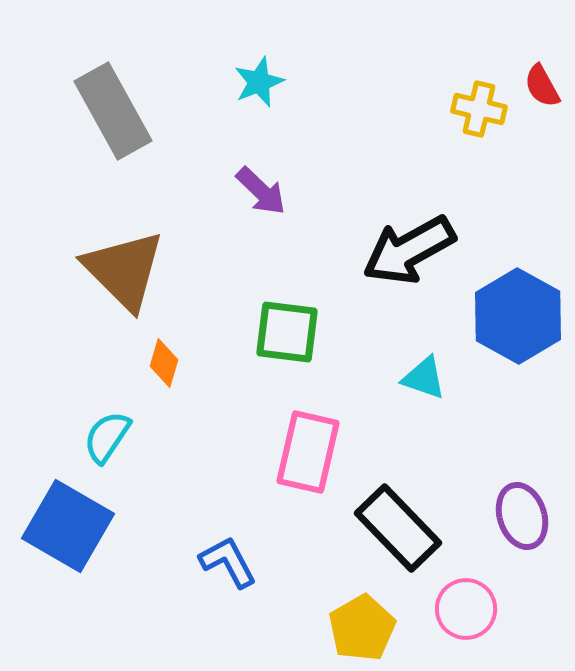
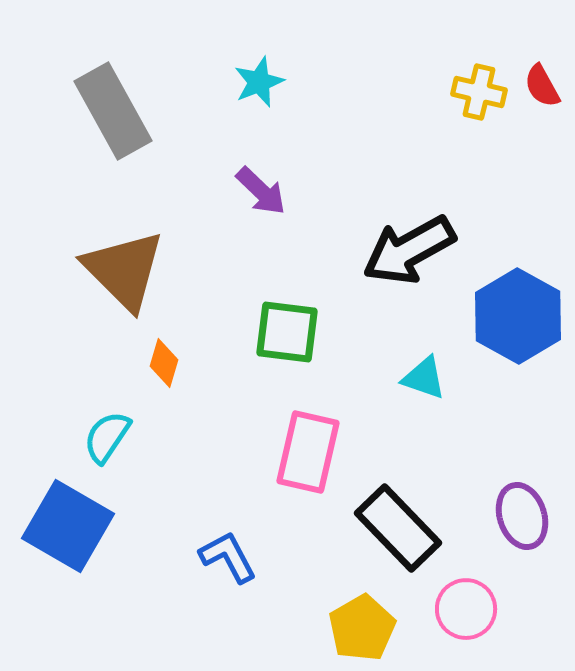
yellow cross: moved 17 px up
blue L-shape: moved 5 px up
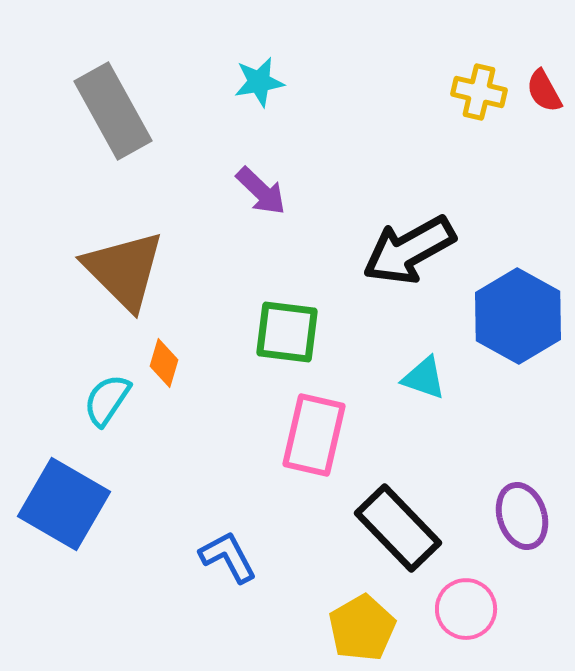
cyan star: rotated 12 degrees clockwise
red semicircle: moved 2 px right, 5 px down
cyan semicircle: moved 37 px up
pink rectangle: moved 6 px right, 17 px up
blue square: moved 4 px left, 22 px up
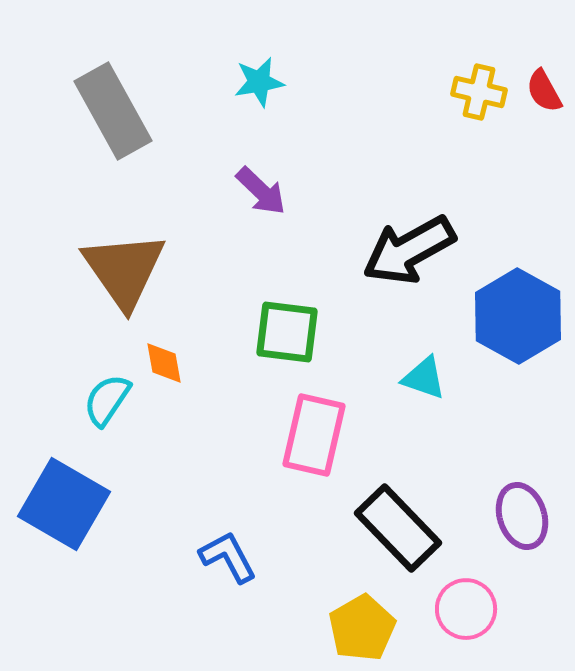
brown triangle: rotated 10 degrees clockwise
orange diamond: rotated 27 degrees counterclockwise
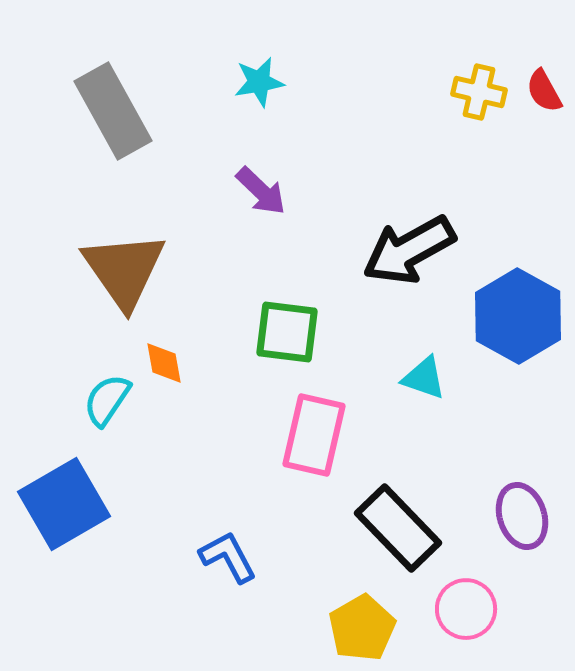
blue square: rotated 30 degrees clockwise
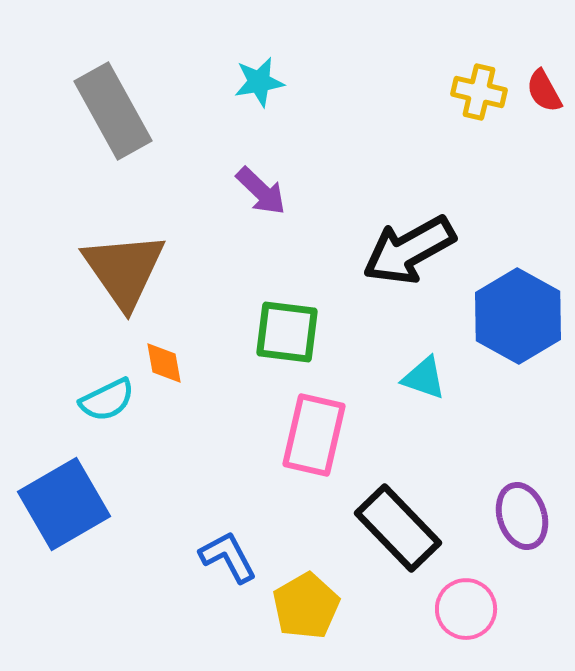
cyan semicircle: rotated 150 degrees counterclockwise
yellow pentagon: moved 56 px left, 22 px up
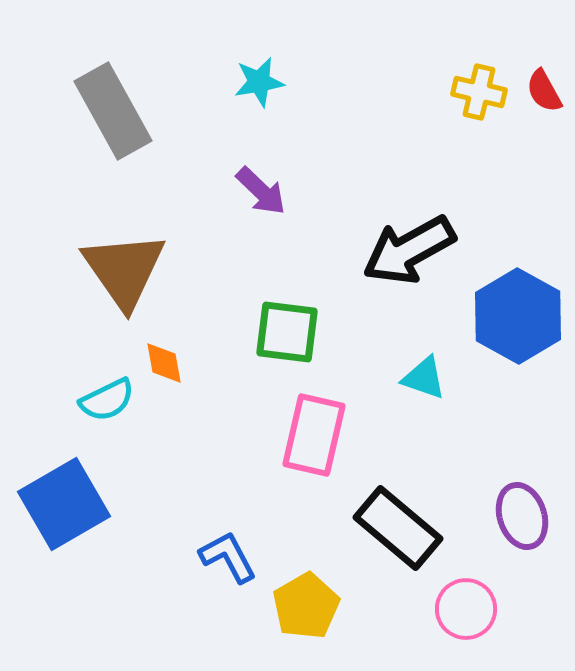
black rectangle: rotated 6 degrees counterclockwise
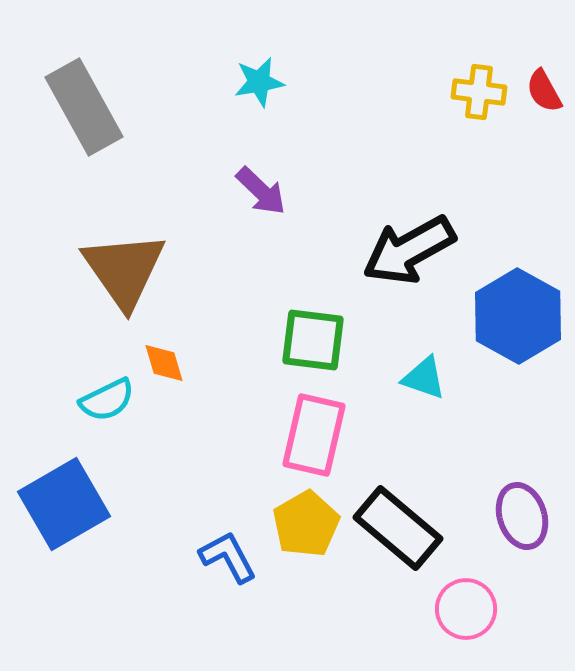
yellow cross: rotated 6 degrees counterclockwise
gray rectangle: moved 29 px left, 4 px up
green square: moved 26 px right, 8 px down
orange diamond: rotated 6 degrees counterclockwise
yellow pentagon: moved 82 px up
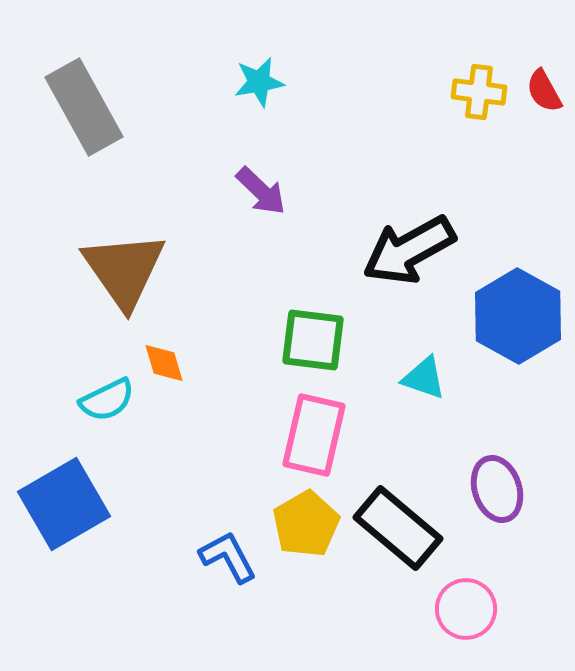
purple ellipse: moved 25 px left, 27 px up
